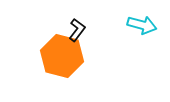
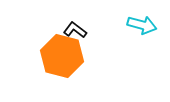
black L-shape: moved 2 px left; rotated 90 degrees counterclockwise
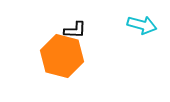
black L-shape: rotated 145 degrees clockwise
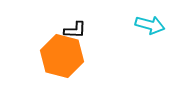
cyan arrow: moved 8 px right
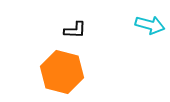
orange hexagon: moved 16 px down
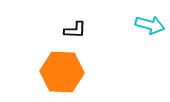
orange hexagon: rotated 12 degrees counterclockwise
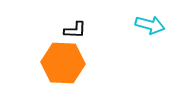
orange hexagon: moved 1 px right, 9 px up
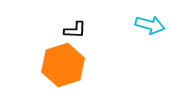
orange hexagon: moved 2 px down; rotated 21 degrees counterclockwise
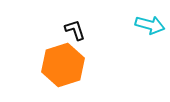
black L-shape: rotated 110 degrees counterclockwise
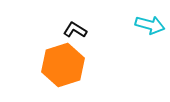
black L-shape: rotated 40 degrees counterclockwise
